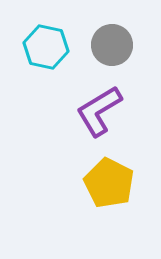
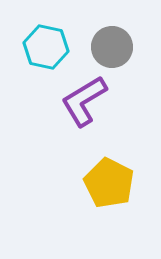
gray circle: moved 2 px down
purple L-shape: moved 15 px left, 10 px up
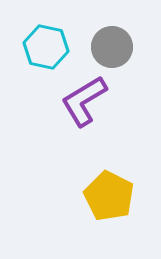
yellow pentagon: moved 13 px down
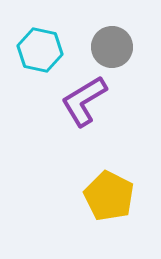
cyan hexagon: moved 6 px left, 3 px down
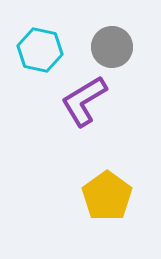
yellow pentagon: moved 2 px left; rotated 9 degrees clockwise
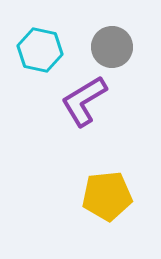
yellow pentagon: rotated 30 degrees clockwise
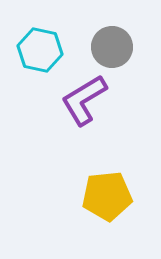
purple L-shape: moved 1 px up
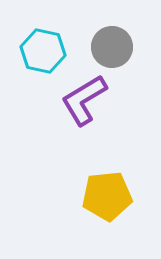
cyan hexagon: moved 3 px right, 1 px down
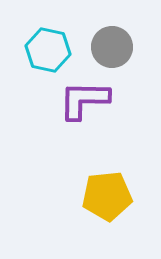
cyan hexagon: moved 5 px right, 1 px up
purple L-shape: rotated 32 degrees clockwise
